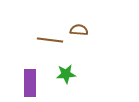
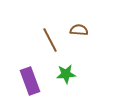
brown line: rotated 55 degrees clockwise
purple rectangle: moved 2 px up; rotated 20 degrees counterclockwise
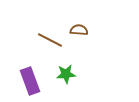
brown line: rotated 35 degrees counterclockwise
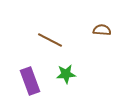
brown semicircle: moved 23 px right
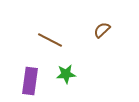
brown semicircle: rotated 48 degrees counterclockwise
purple rectangle: rotated 28 degrees clockwise
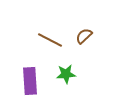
brown semicircle: moved 18 px left, 6 px down
purple rectangle: rotated 12 degrees counterclockwise
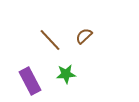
brown line: rotated 20 degrees clockwise
purple rectangle: rotated 24 degrees counterclockwise
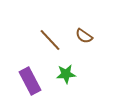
brown semicircle: rotated 102 degrees counterclockwise
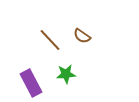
brown semicircle: moved 2 px left
purple rectangle: moved 1 px right, 2 px down
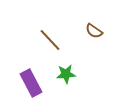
brown semicircle: moved 12 px right, 5 px up
